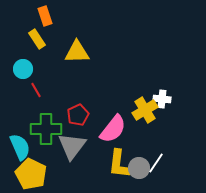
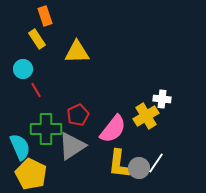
yellow cross: moved 1 px right, 6 px down
gray triangle: rotated 20 degrees clockwise
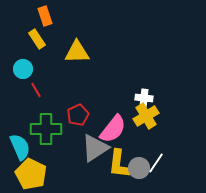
white cross: moved 18 px left, 1 px up
gray triangle: moved 23 px right, 2 px down
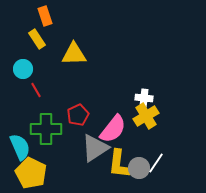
yellow triangle: moved 3 px left, 2 px down
yellow pentagon: moved 1 px up
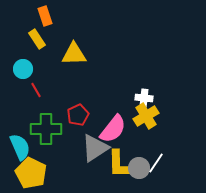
yellow L-shape: rotated 8 degrees counterclockwise
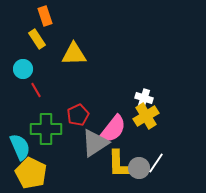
white cross: rotated 12 degrees clockwise
gray triangle: moved 5 px up
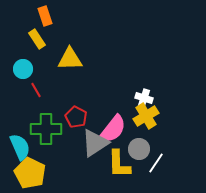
yellow triangle: moved 4 px left, 5 px down
red pentagon: moved 2 px left, 2 px down; rotated 20 degrees counterclockwise
gray circle: moved 19 px up
yellow pentagon: moved 1 px left
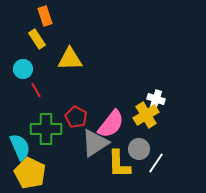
white cross: moved 12 px right, 1 px down
yellow cross: moved 1 px up
pink semicircle: moved 2 px left, 5 px up
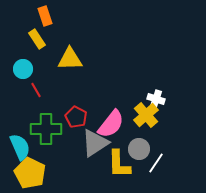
yellow cross: rotated 10 degrees counterclockwise
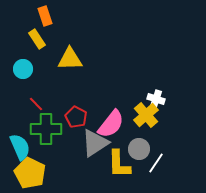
red line: moved 14 px down; rotated 14 degrees counterclockwise
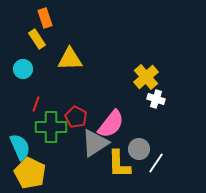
orange rectangle: moved 2 px down
red line: rotated 63 degrees clockwise
yellow cross: moved 38 px up
green cross: moved 5 px right, 2 px up
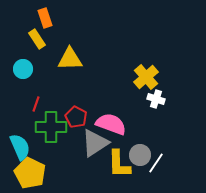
pink semicircle: rotated 108 degrees counterclockwise
gray circle: moved 1 px right, 6 px down
